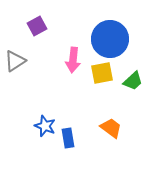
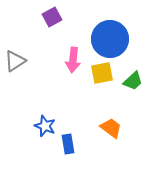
purple square: moved 15 px right, 9 px up
blue rectangle: moved 6 px down
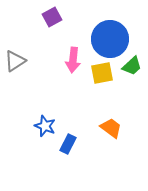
green trapezoid: moved 1 px left, 15 px up
blue rectangle: rotated 36 degrees clockwise
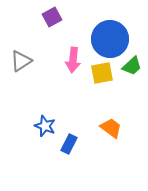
gray triangle: moved 6 px right
blue rectangle: moved 1 px right
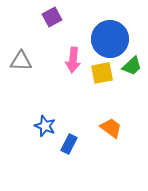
gray triangle: rotated 35 degrees clockwise
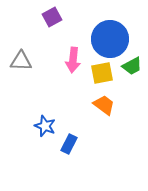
green trapezoid: rotated 15 degrees clockwise
orange trapezoid: moved 7 px left, 23 px up
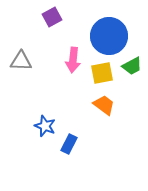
blue circle: moved 1 px left, 3 px up
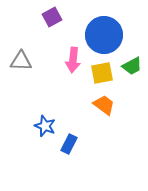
blue circle: moved 5 px left, 1 px up
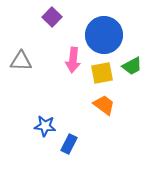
purple square: rotated 18 degrees counterclockwise
blue star: rotated 15 degrees counterclockwise
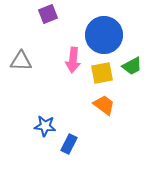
purple square: moved 4 px left, 3 px up; rotated 24 degrees clockwise
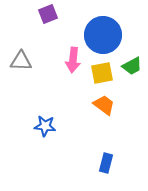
blue circle: moved 1 px left
blue rectangle: moved 37 px right, 19 px down; rotated 12 degrees counterclockwise
